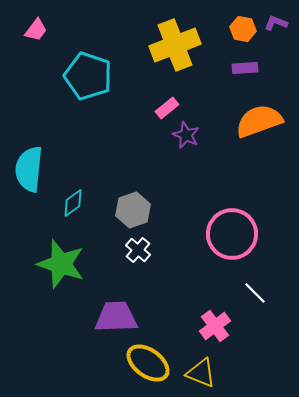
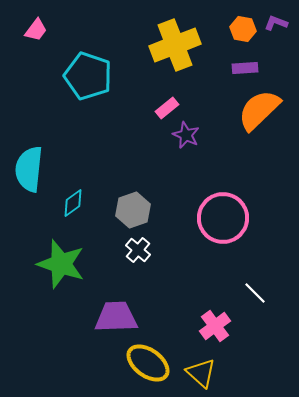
orange semicircle: moved 11 px up; rotated 24 degrees counterclockwise
pink circle: moved 9 px left, 16 px up
yellow triangle: rotated 20 degrees clockwise
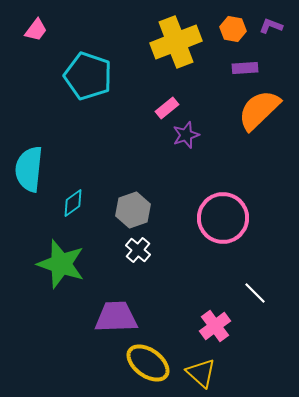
purple L-shape: moved 5 px left, 3 px down
orange hexagon: moved 10 px left
yellow cross: moved 1 px right, 3 px up
purple star: rotated 28 degrees clockwise
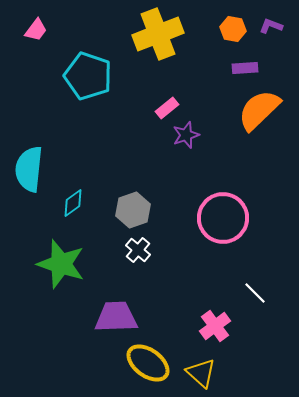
yellow cross: moved 18 px left, 8 px up
